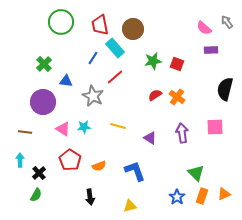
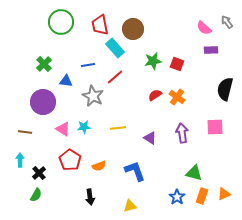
blue line: moved 5 px left, 7 px down; rotated 48 degrees clockwise
yellow line: moved 2 px down; rotated 21 degrees counterclockwise
green triangle: moved 2 px left; rotated 30 degrees counterclockwise
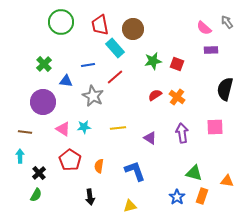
cyan arrow: moved 4 px up
orange semicircle: rotated 120 degrees clockwise
orange triangle: moved 3 px right, 13 px up; rotated 32 degrees clockwise
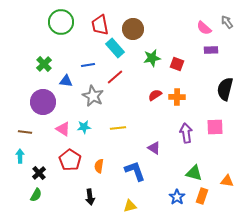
green star: moved 1 px left, 3 px up
orange cross: rotated 35 degrees counterclockwise
purple arrow: moved 4 px right
purple triangle: moved 4 px right, 10 px down
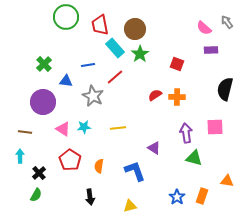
green circle: moved 5 px right, 5 px up
brown circle: moved 2 px right
green star: moved 12 px left, 4 px up; rotated 24 degrees counterclockwise
green triangle: moved 15 px up
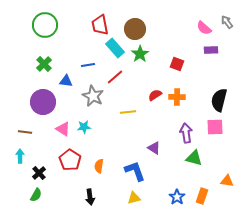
green circle: moved 21 px left, 8 px down
black semicircle: moved 6 px left, 11 px down
yellow line: moved 10 px right, 16 px up
yellow triangle: moved 4 px right, 8 px up
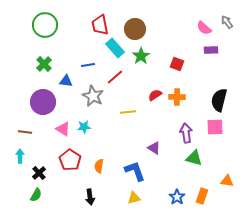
green star: moved 1 px right, 2 px down
